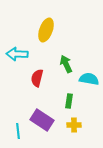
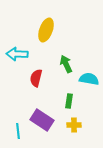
red semicircle: moved 1 px left
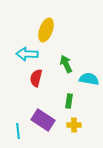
cyan arrow: moved 10 px right
purple rectangle: moved 1 px right
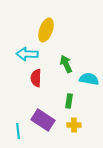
red semicircle: rotated 12 degrees counterclockwise
